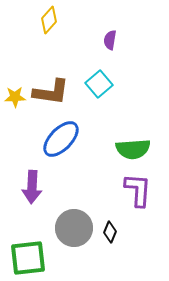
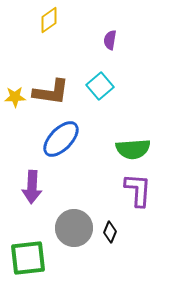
yellow diamond: rotated 12 degrees clockwise
cyan square: moved 1 px right, 2 px down
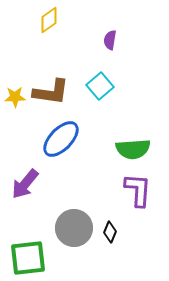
purple arrow: moved 7 px left, 3 px up; rotated 36 degrees clockwise
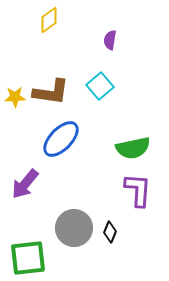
green semicircle: moved 1 px up; rotated 8 degrees counterclockwise
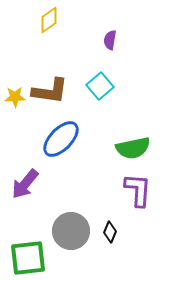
brown L-shape: moved 1 px left, 1 px up
gray circle: moved 3 px left, 3 px down
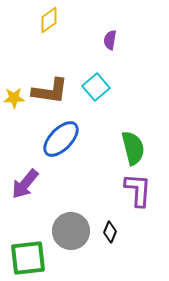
cyan square: moved 4 px left, 1 px down
yellow star: moved 1 px left, 1 px down
green semicircle: rotated 92 degrees counterclockwise
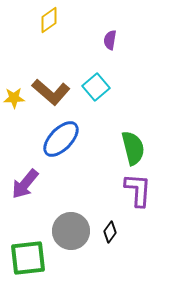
brown L-shape: moved 1 px right, 1 px down; rotated 33 degrees clockwise
black diamond: rotated 15 degrees clockwise
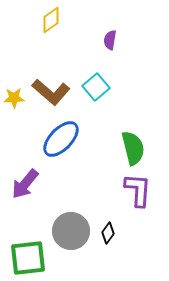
yellow diamond: moved 2 px right
black diamond: moved 2 px left, 1 px down
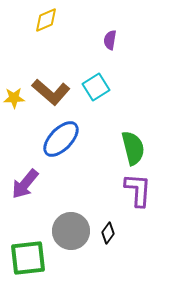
yellow diamond: moved 5 px left; rotated 12 degrees clockwise
cyan square: rotated 8 degrees clockwise
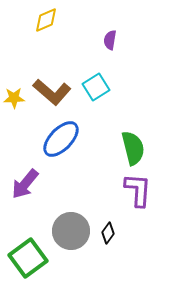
brown L-shape: moved 1 px right
green square: rotated 30 degrees counterclockwise
